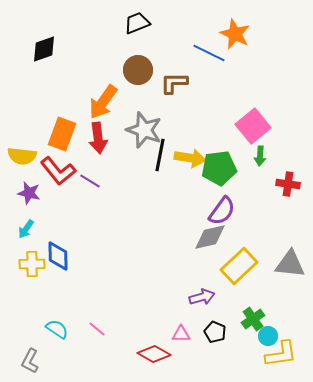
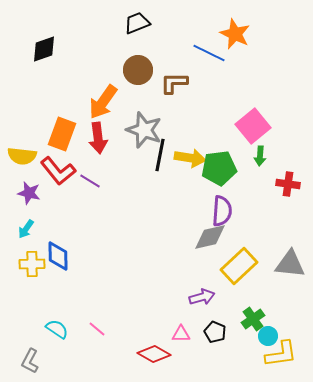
purple semicircle: rotated 32 degrees counterclockwise
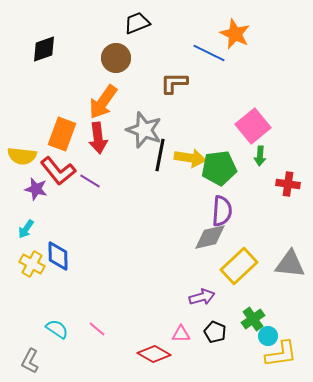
brown circle: moved 22 px left, 12 px up
purple star: moved 7 px right, 4 px up
yellow cross: rotated 30 degrees clockwise
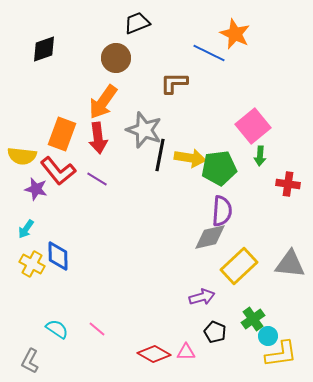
purple line: moved 7 px right, 2 px up
pink triangle: moved 5 px right, 18 px down
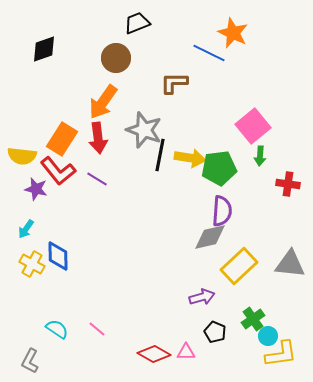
orange star: moved 2 px left, 1 px up
orange rectangle: moved 5 px down; rotated 12 degrees clockwise
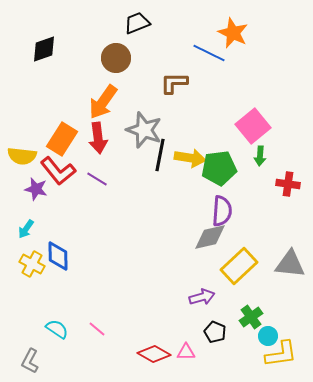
green cross: moved 2 px left, 2 px up
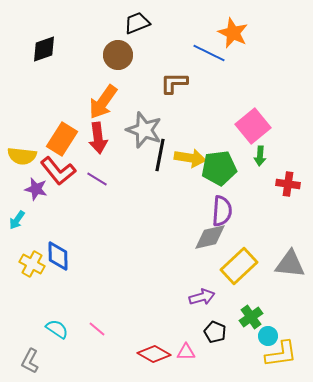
brown circle: moved 2 px right, 3 px up
cyan arrow: moved 9 px left, 9 px up
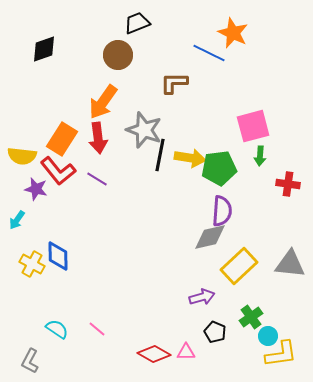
pink square: rotated 24 degrees clockwise
